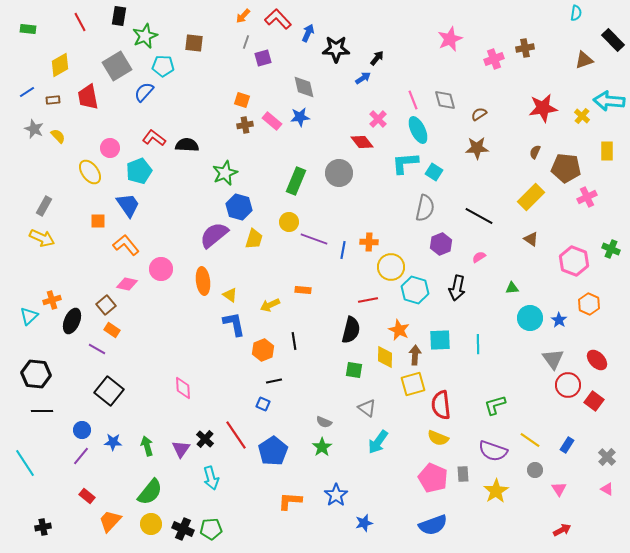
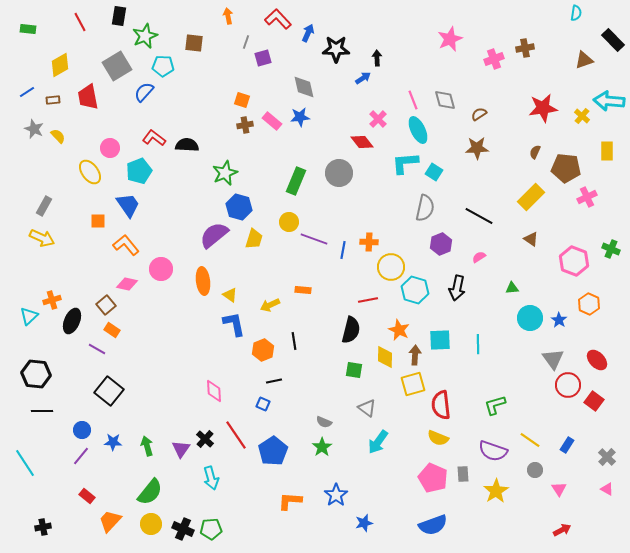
orange arrow at (243, 16): moved 15 px left; rotated 126 degrees clockwise
black arrow at (377, 58): rotated 42 degrees counterclockwise
pink diamond at (183, 388): moved 31 px right, 3 px down
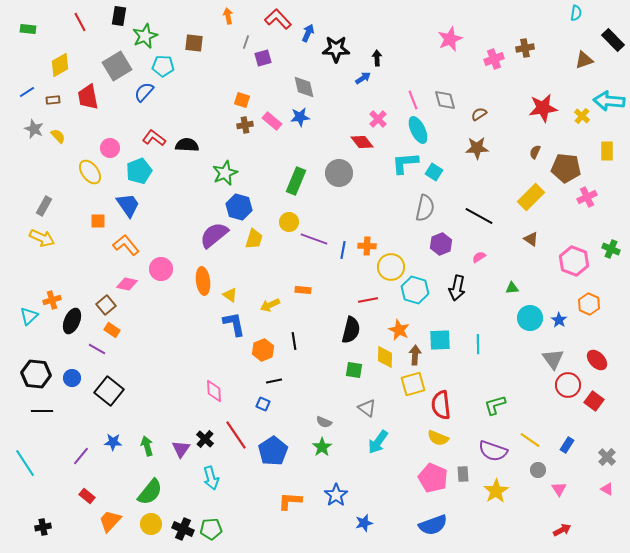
orange cross at (369, 242): moved 2 px left, 4 px down
blue circle at (82, 430): moved 10 px left, 52 px up
gray circle at (535, 470): moved 3 px right
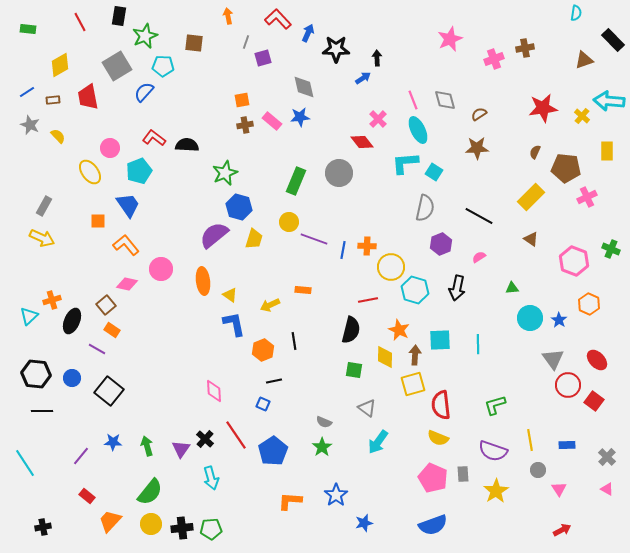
orange square at (242, 100): rotated 28 degrees counterclockwise
gray star at (34, 129): moved 4 px left, 4 px up
yellow line at (530, 440): rotated 45 degrees clockwise
blue rectangle at (567, 445): rotated 56 degrees clockwise
black cross at (183, 529): moved 1 px left, 1 px up; rotated 30 degrees counterclockwise
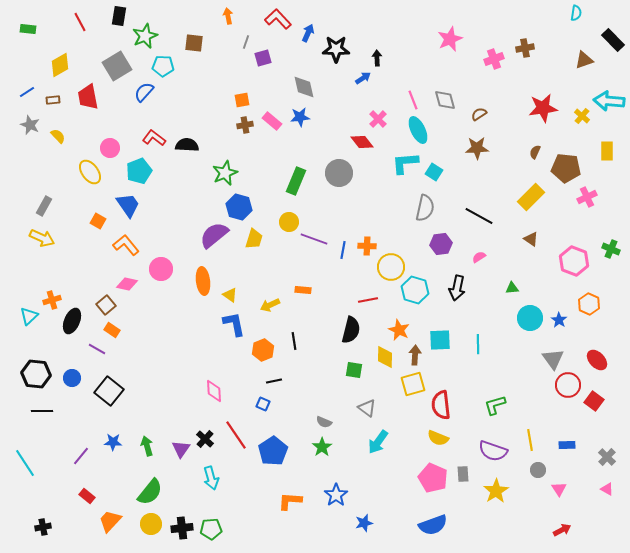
orange square at (98, 221): rotated 28 degrees clockwise
purple hexagon at (441, 244): rotated 15 degrees clockwise
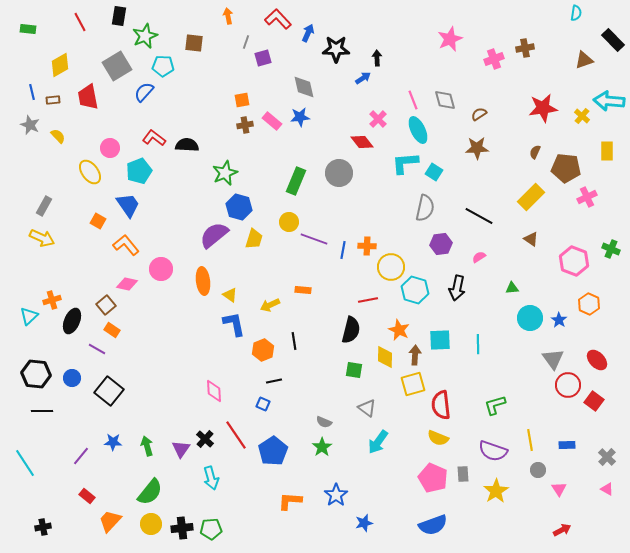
blue line at (27, 92): moved 5 px right; rotated 70 degrees counterclockwise
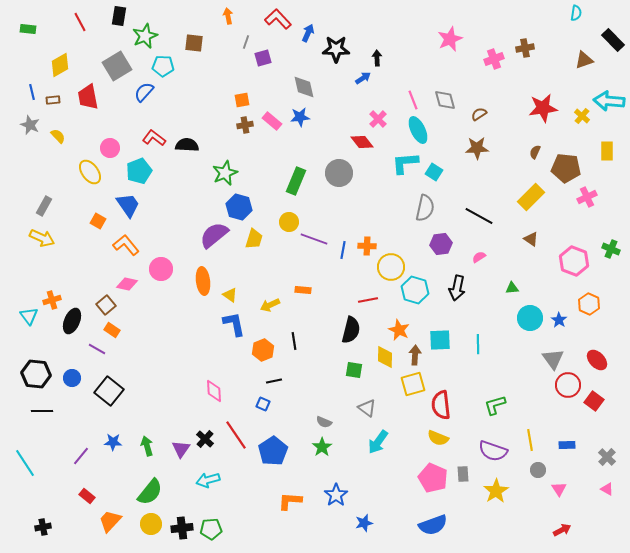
cyan triangle at (29, 316): rotated 24 degrees counterclockwise
cyan arrow at (211, 478): moved 3 px left, 2 px down; rotated 90 degrees clockwise
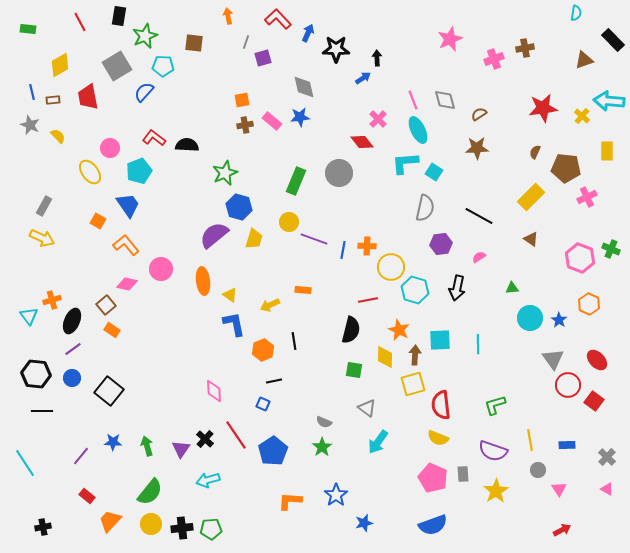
pink hexagon at (574, 261): moved 6 px right, 3 px up
purple line at (97, 349): moved 24 px left; rotated 66 degrees counterclockwise
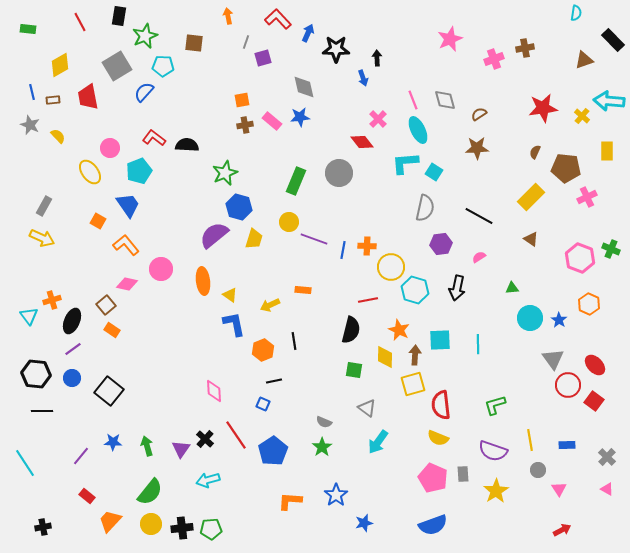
blue arrow at (363, 78): rotated 105 degrees clockwise
red ellipse at (597, 360): moved 2 px left, 5 px down
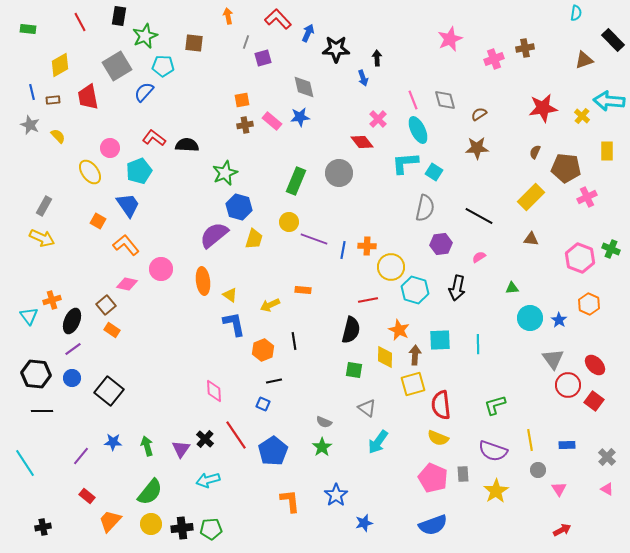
brown triangle at (531, 239): rotated 28 degrees counterclockwise
orange L-shape at (290, 501): rotated 80 degrees clockwise
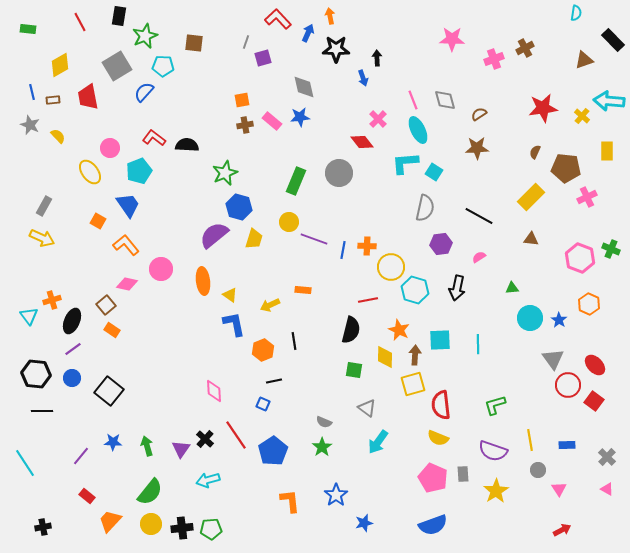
orange arrow at (228, 16): moved 102 px right
pink star at (450, 39): moved 2 px right; rotated 25 degrees clockwise
brown cross at (525, 48): rotated 18 degrees counterclockwise
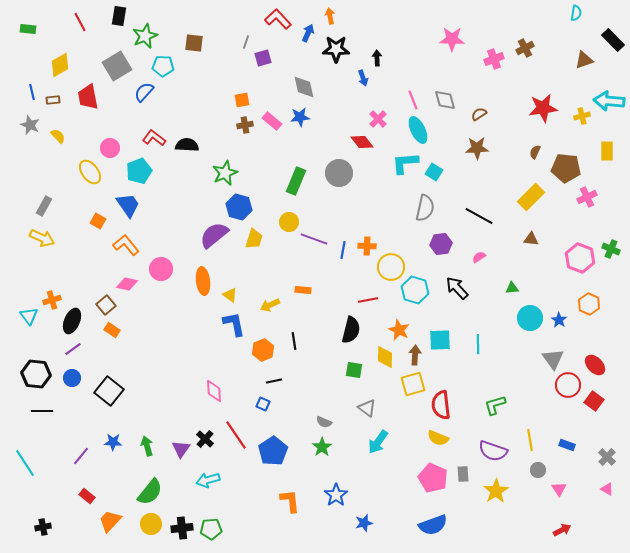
yellow cross at (582, 116): rotated 35 degrees clockwise
black arrow at (457, 288): rotated 125 degrees clockwise
blue rectangle at (567, 445): rotated 21 degrees clockwise
